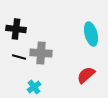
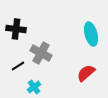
gray cross: rotated 25 degrees clockwise
black line: moved 1 px left, 9 px down; rotated 48 degrees counterclockwise
red semicircle: moved 2 px up
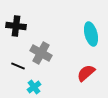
black cross: moved 3 px up
black line: rotated 56 degrees clockwise
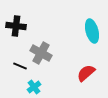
cyan ellipse: moved 1 px right, 3 px up
black line: moved 2 px right
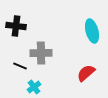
gray cross: rotated 30 degrees counterclockwise
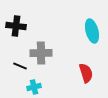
red semicircle: rotated 114 degrees clockwise
cyan cross: rotated 24 degrees clockwise
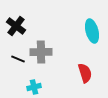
black cross: rotated 30 degrees clockwise
gray cross: moved 1 px up
black line: moved 2 px left, 7 px up
red semicircle: moved 1 px left
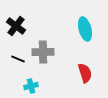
cyan ellipse: moved 7 px left, 2 px up
gray cross: moved 2 px right
cyan cross: moved 3 px left, 1 px up
